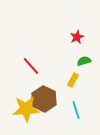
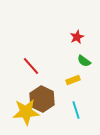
green semicircle: rotated 128 degrees counterclockwise
yellow rectangle: rotated 40 degrees clockwise
brown hexagon: moved 2 px left
yellow star: moved 3 px down
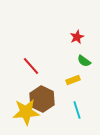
cyan line: moved 1 px right
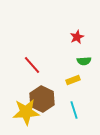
green semicircle: rotated 40 degrees counterclockwise
red line: moved 1 px right, 1 px up
cyan line: moved 3 px left
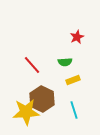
green semicircle: moved 19 px left, 1 px down
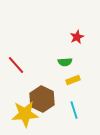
red line: moved 16 px left
yellow star: moved 1 px left, 2 px down
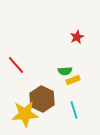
green semicircle: moved 9 px down
